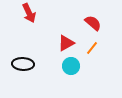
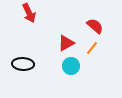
red semicircle: moved 2 px right, 3 px down
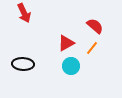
red arrow: moved 5 px left
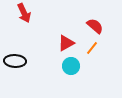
black ellipse: moved 8 px left, 3 px up
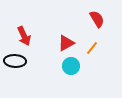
red arrow: moved 23 px down
red semicircle: moved 2 px right, 7 px up; rotated 18 degrees clockwise
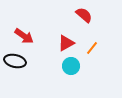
red semicircle: moved 13 px left, 4 px up; rotated 18 degrees counterclockwise
red arrow: rotated 30 degrees counterclockwise
black ellipse: rotated 10 degrees clockwise
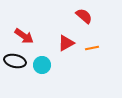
red semicircle: moved 1 px down
orange line: rotated 40 degrees clockwise
cyan circle: moved 29 px left, 1 px up
